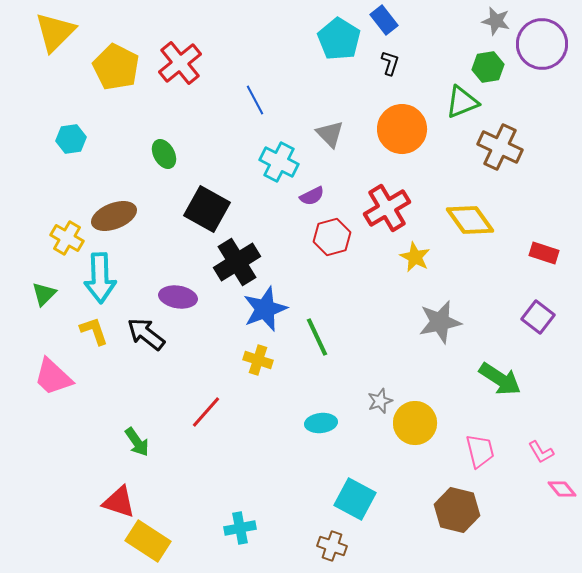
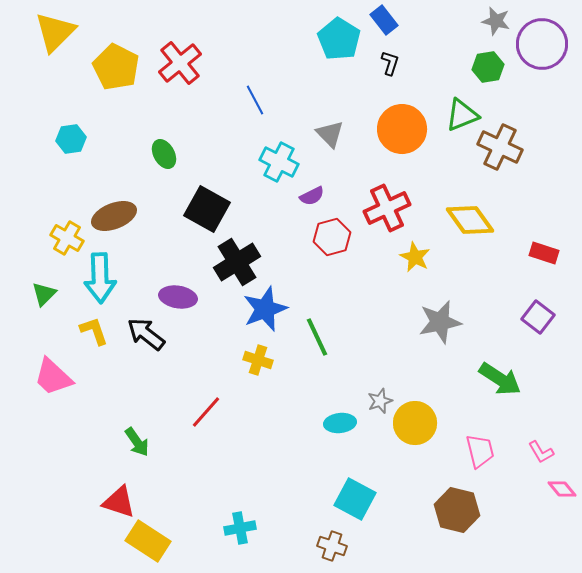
green triangle at (462, 102): moved 13 px down
red cross at (387, 208): rotated 6 degrees clockwise
cyan ellipse at (321, 423): moved 19 px right
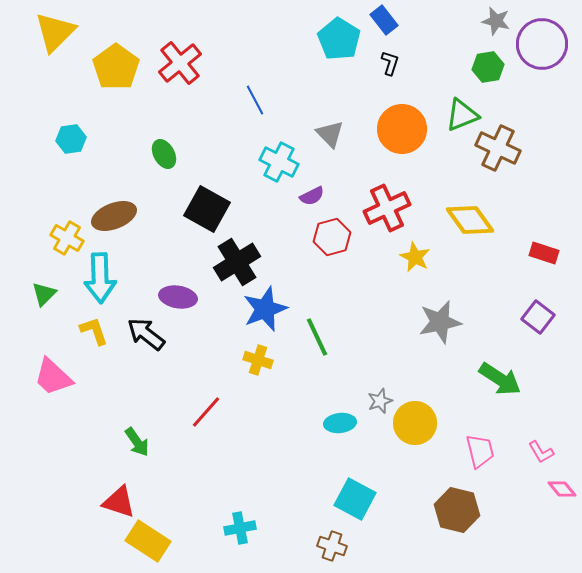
yellow pentagon at (116, 67): rotated 9 degrees clockwise
brown cross at (500, 147): moved 2 px left, 1 px down
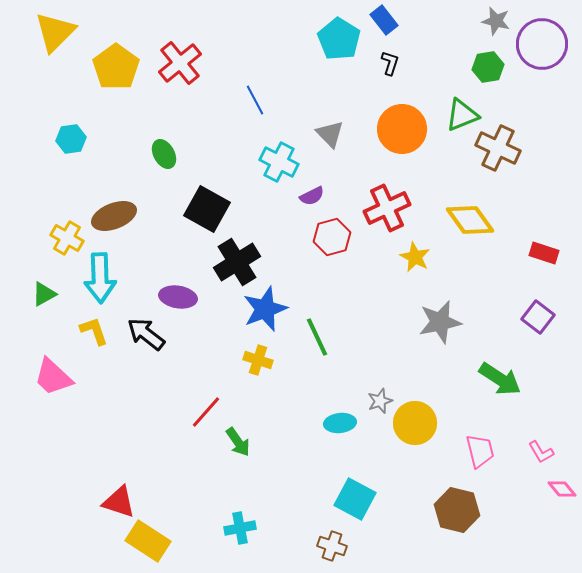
green triangle at (44, 294): rotated 16 degrees clockwise
green arrow at (137, 442): moved 101 px right
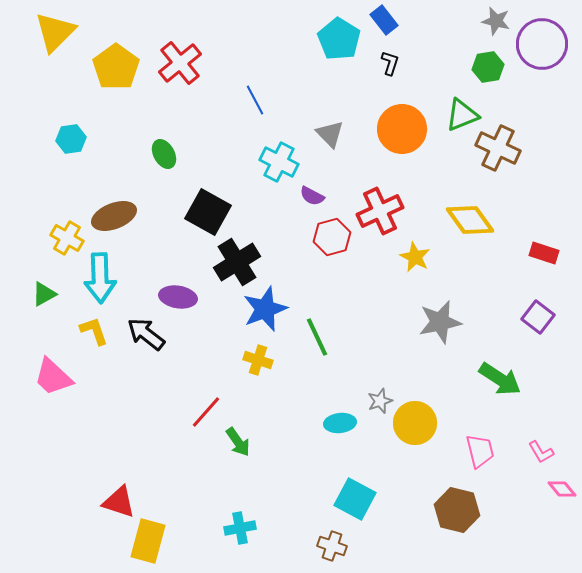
purple semicircle at (312, 196): rotated 55 degrees clockwise
red cross at (387, 208): moved 7 px left, 3 px down
black square at (207, 209): moved 1 px right, 3 px down
yellow rectangle at (148, 541): rotated 72 degrees clockwise
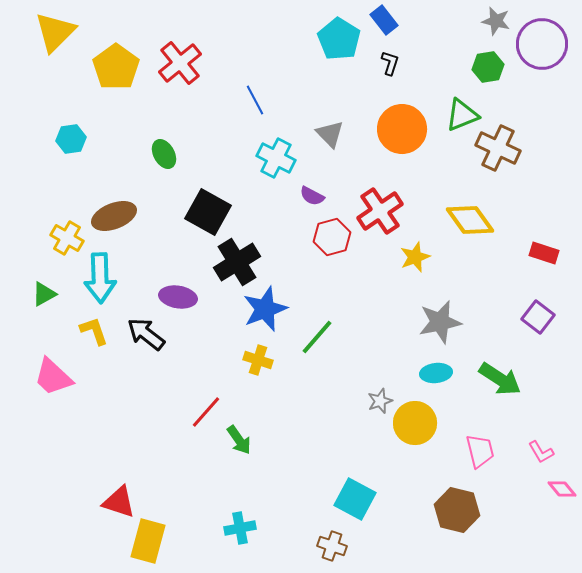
cyan cross at (279, 162): moved 3 px left, 4 px up
red cross at (380, 211): rotated 9 degrees counterclockwise
yellow star at (415, 257): rotated 24 degrees clockwise
green line at (317, 337): rotated 66 degrees clockwise
cyan ellipse at (340, 423): moved 96 px right, 50 px up
green arrow at (238, 442): moved 1 px right, 2 px up
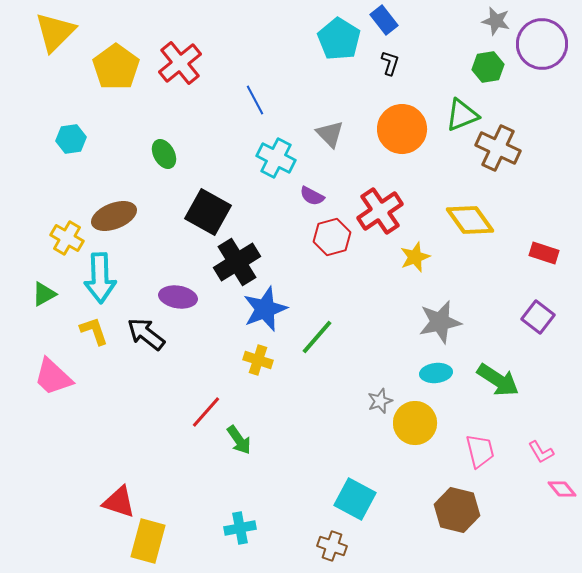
green arrow at (500, 379): moved 2 px left, 1 px down
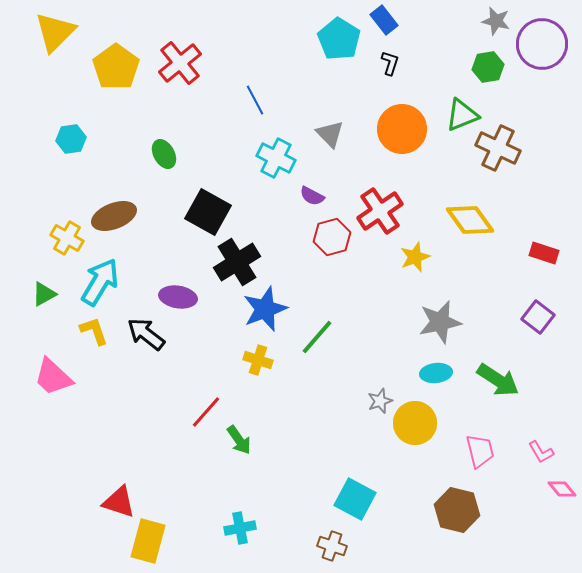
cyan arrow at (100, 278): moved 4 px down; rotated 147 degrees counterclockwise
